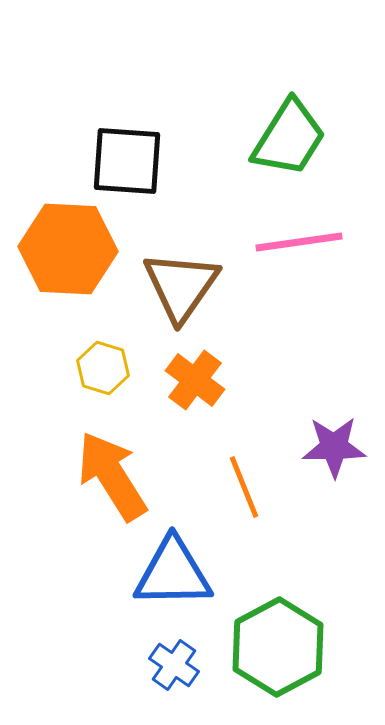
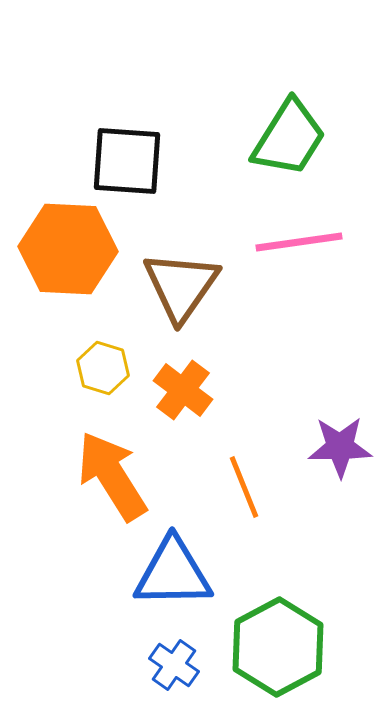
orange cross: moved 12 px left, 10 px down
purple star: moved 6 px right
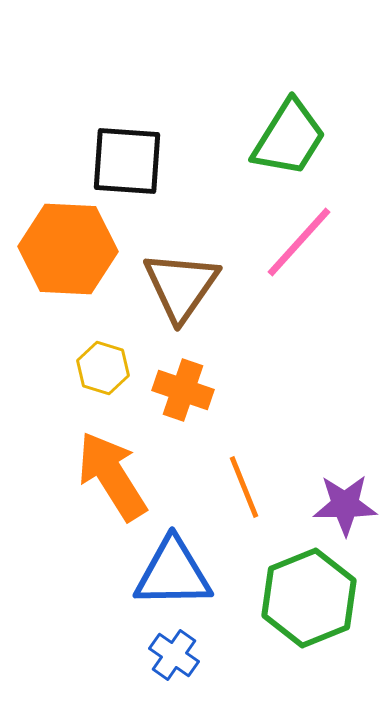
pink line: rotated 40 degrees counterclockwise
orange cross: rotated 18 degrees counterclockwise
purple star: moved 5 px right, 58 px down
green hexagon: moved 31 px right, 49 px up; rotated 6 degrees clockwise
blue cross: moved 10 px up
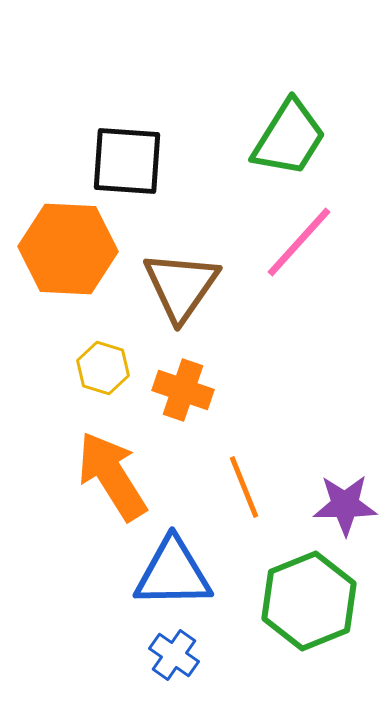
green hexagon: moved 3 px down
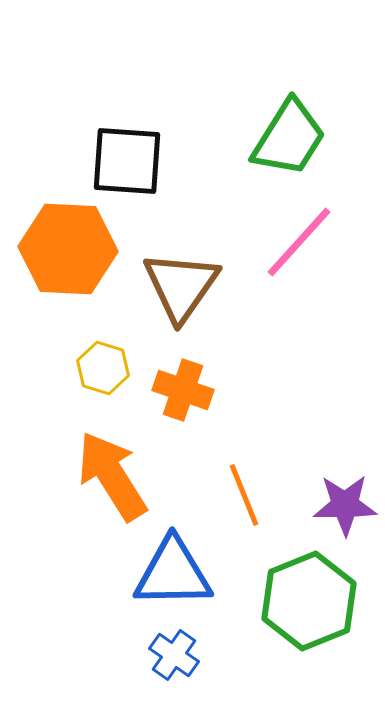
orange line: moved 8 px down
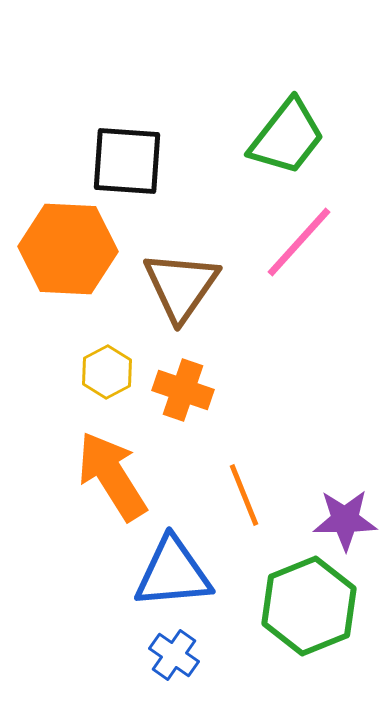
green trapezoid: moved 2 px left, 1 px up; rotated 6 degrees clockwise
yellow hexagon: moved 4 px right, 4 px down; rotated 15 degrees clockwise
purple star: moved 15 px down
blue triangle: rotated 4 degrees counterclockwise
green hexagon: moved 5 px down
